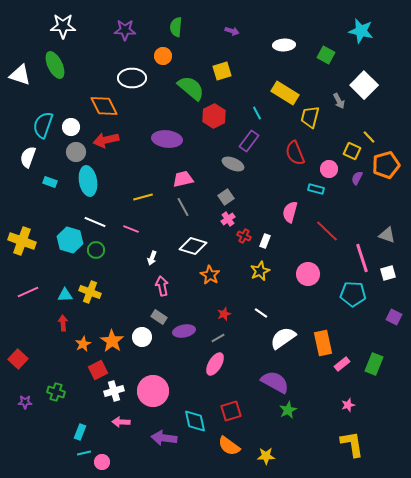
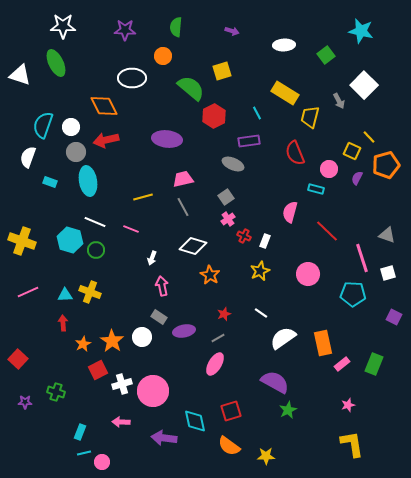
green square at (326, 55): rotated 24 degrees clockwise
green ellipse at (55, 65): moved 1 px right, 2 px up
purple rectangle at (249, 141): rotated 45 degrees clockwise
white cross at (114, 391): moved 8 px right, 7 px up
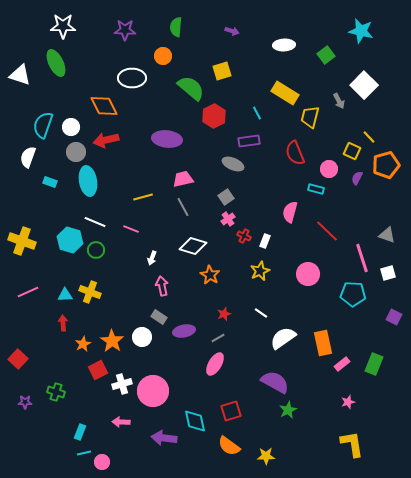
pink star at (348, 405): moved 3 px up
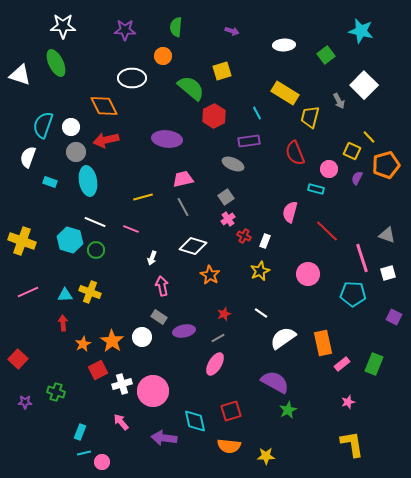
pink arrow at (121, 422): rotated 48 degrees clockwise
orange semicircle at (229, 446): rotated 30 degrees counterclockwise
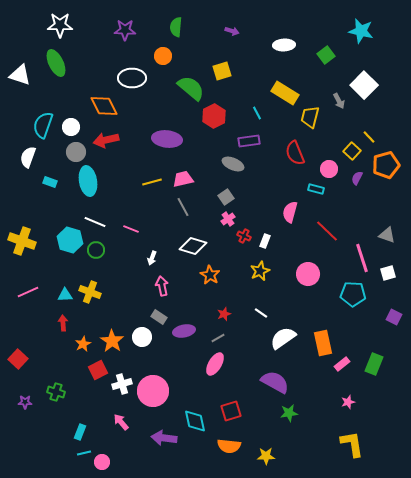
white star at (63, 26): moved 3 px left, 1 px up
yellow square at (352, 151): rotated 18 degrees clockwise
yellow line at (143, 197): moved 9 px right, 15 px up
green star at (288, 410): moved 1 px right, 3 px down; rotated 18 degrees clockwise
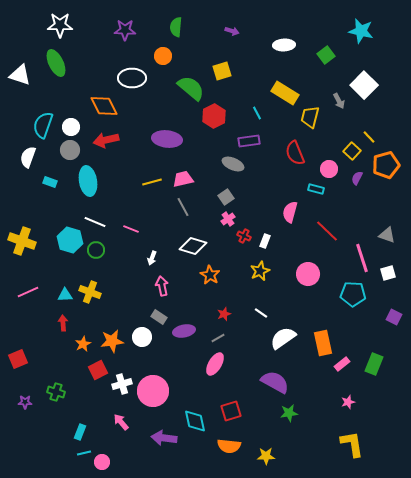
gray circle at (76, 152): moved 6 px left, 2 px up
orange star at (112, 341): rotated 30 degrees clockwise
red square at (18, 359): rotated 24 degrees clockwise
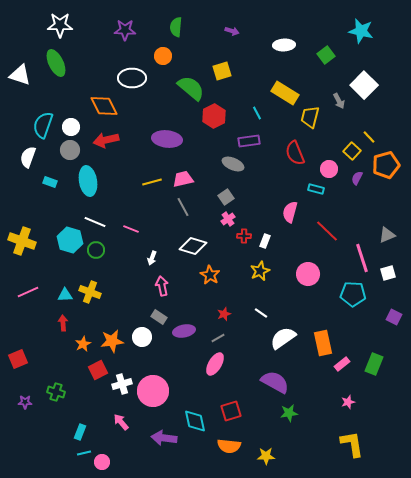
gray triangle at (387, 235): rotated 42 degrees counterclockwise
red cross at (244, 236): rotated 24 degrees counterclockwise
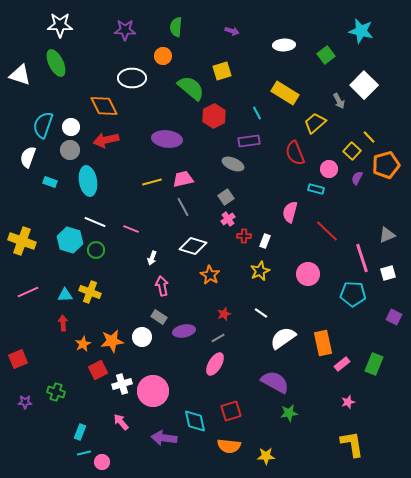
yellow trapezoid at (310, 117): moved 5 px right, 6 px down; rotated 35 degrees clockwise
